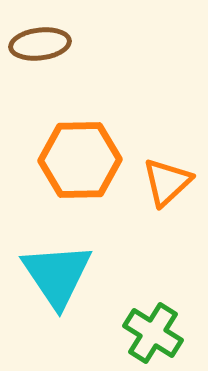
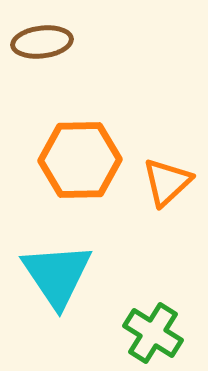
brown ellipse: moved 2 px right, 2 px up
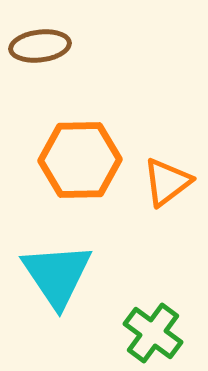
brown ellipse: moved 2 px left, 4 px down
orange triangle: rotated 6 degrees clockwise
green cross: rotated 4 degrees clockwise
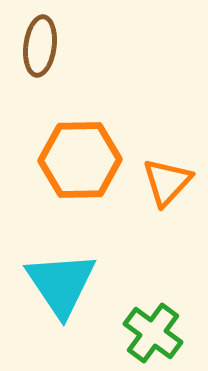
brown ellipse: rotated 76 degrees counterclockwise
orange triangle: rotated 10 degrees counterclockwise
cyan triangle: moved 4 px right, 9 px down
